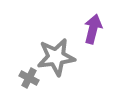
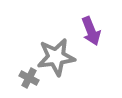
purple arrow: moved 2 px left, 2 px down; rotated 144 degrees clockwise
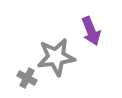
gray cross: moved 2 px left
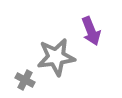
gray cross: moved 2 px left, 2 px down
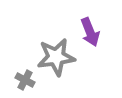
purple arrow: moved 1 px left, 1 px down
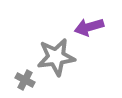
purple arrow: moved 1 px left, 5 px up; rotated 96 degrees clockwise
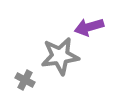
gray star: moved 4 px right, 1 px up
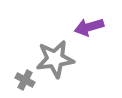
gray star: moved 5 px left, 3 px down
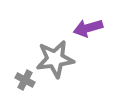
purple arrow: moved 1 px left, 1 px down
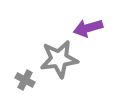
gray star: moved 4 px right
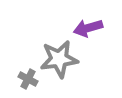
gray cross: moved 3 px right, 1 px up
